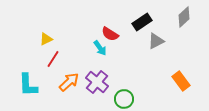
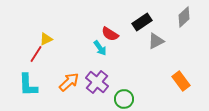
red line: moved 17 px left, 5 px up
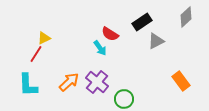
gray diamond: moved 2 px right
yellow triangle: moved 2 px left, 1 px up
